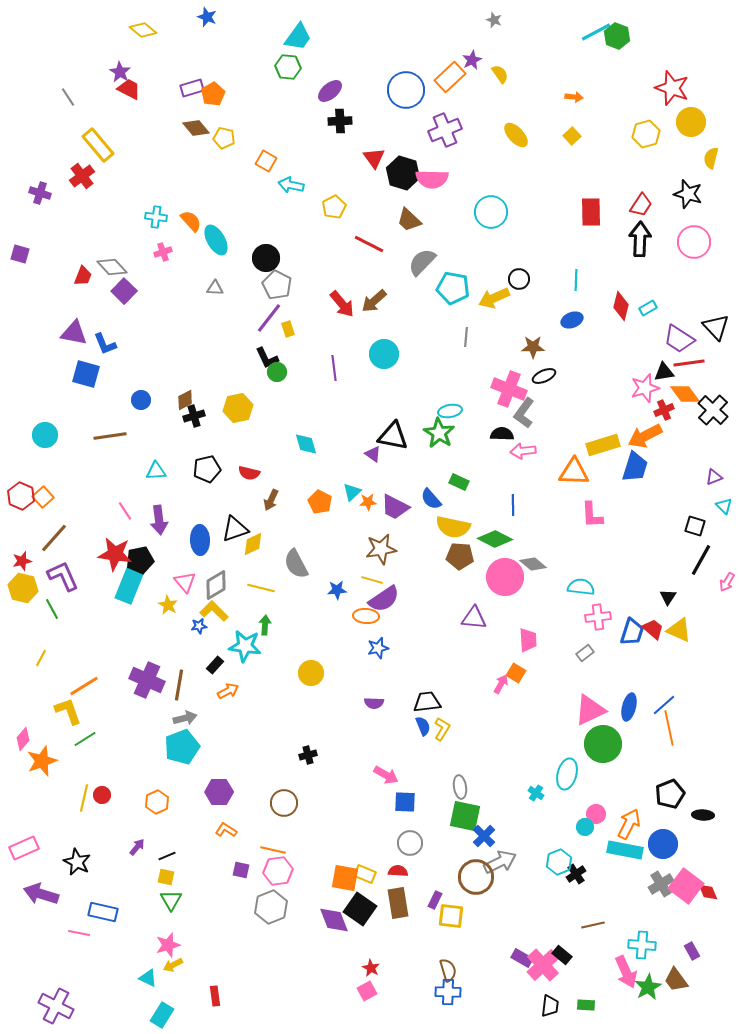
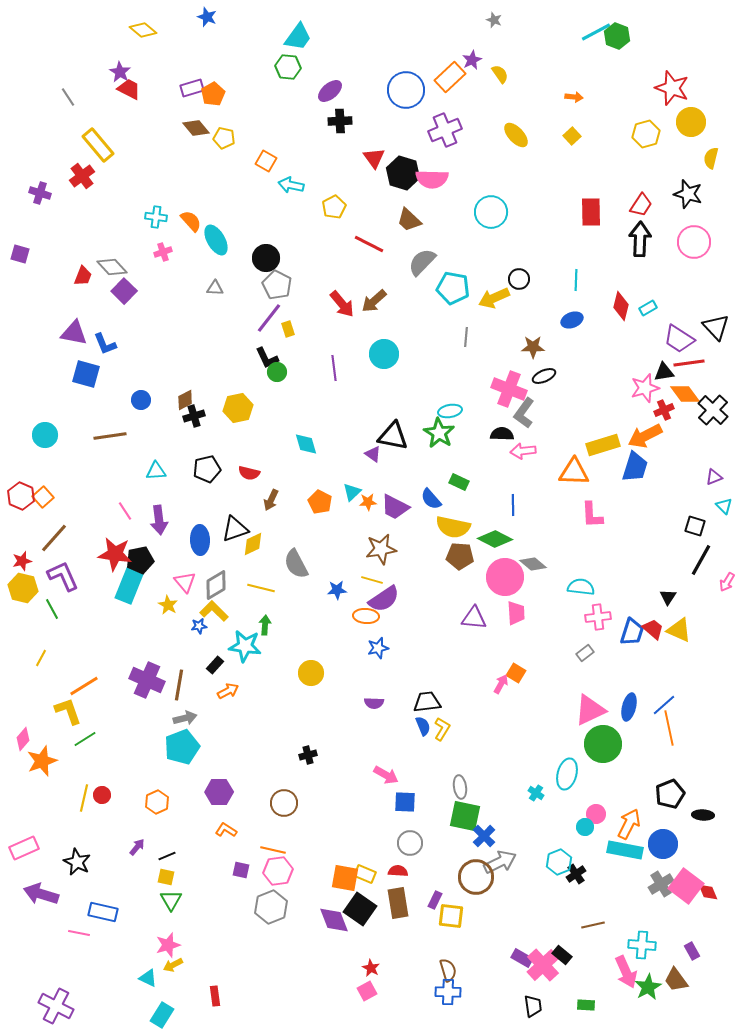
pink trapezoid at (528, 640): moved 12 px left, 27 px up
black trapezoid at (550, 1006): moved 17 px left; rotated 15 degrees counterclockwise
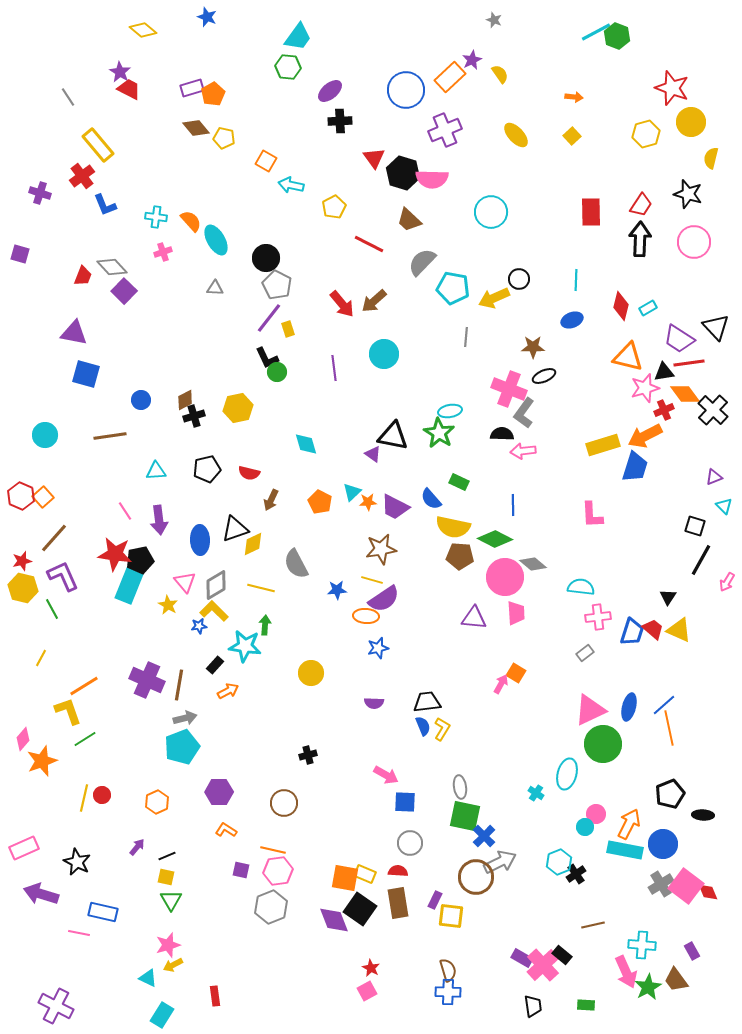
blue L-shape at (105, 344): moved 139 px up
orange triangle at (574, 472): moved 54 px right, 115 px up; rotated 12 degrees clockwise
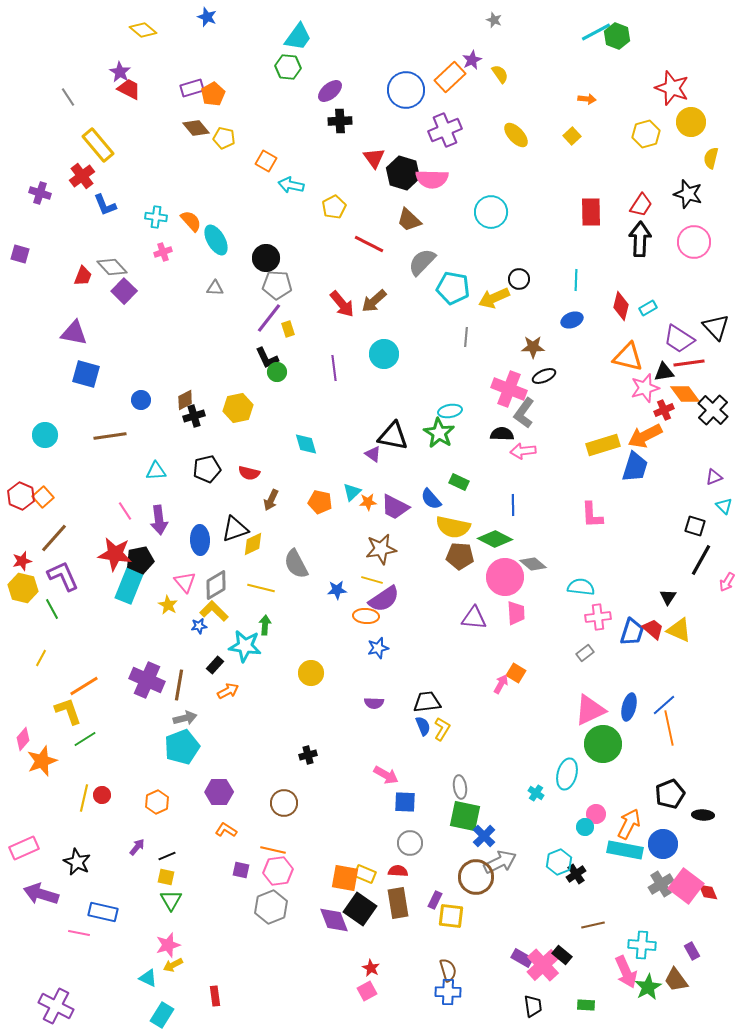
orange arrow at (574, 97): moved 13 px right, 2 px down
gray pentagon at (277, 285): rotated 24 degrees counterclockwise
orange pentagon at (320, 502): rotated 15 degrees counterclockwise
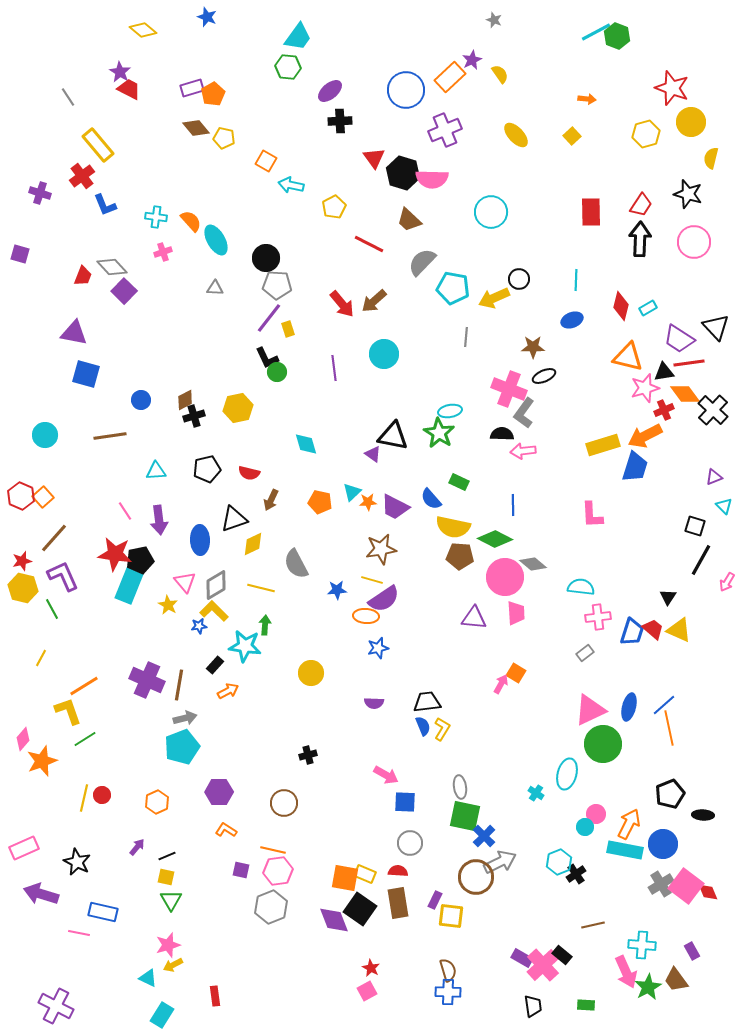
black triangle at (235, 529): moved 1 px left, 10 px up
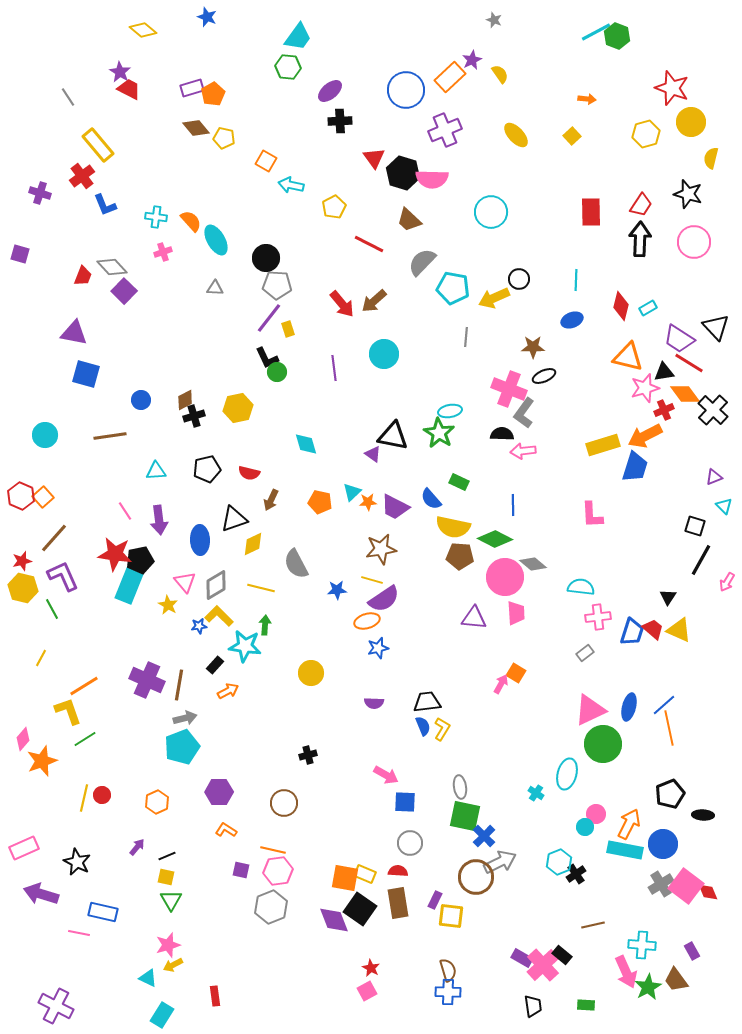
red line at (689, 363): rotated 40 degrees clockwise
yellow L-shape at (214, 611): moved 5 px right, 5 px down
orange ellipse at (366, 616): moved 1 px right, 5 px down; rotated 20 degrees counterclockwise
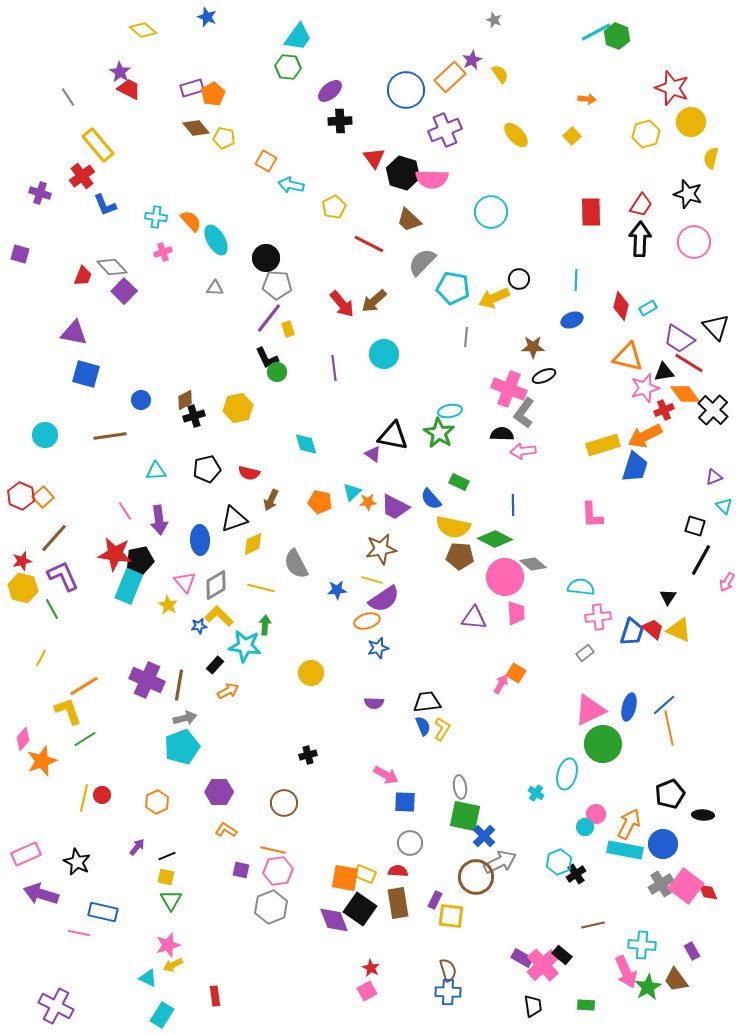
pink rectangle at (24, 848): moved 2 px right, 6 px down
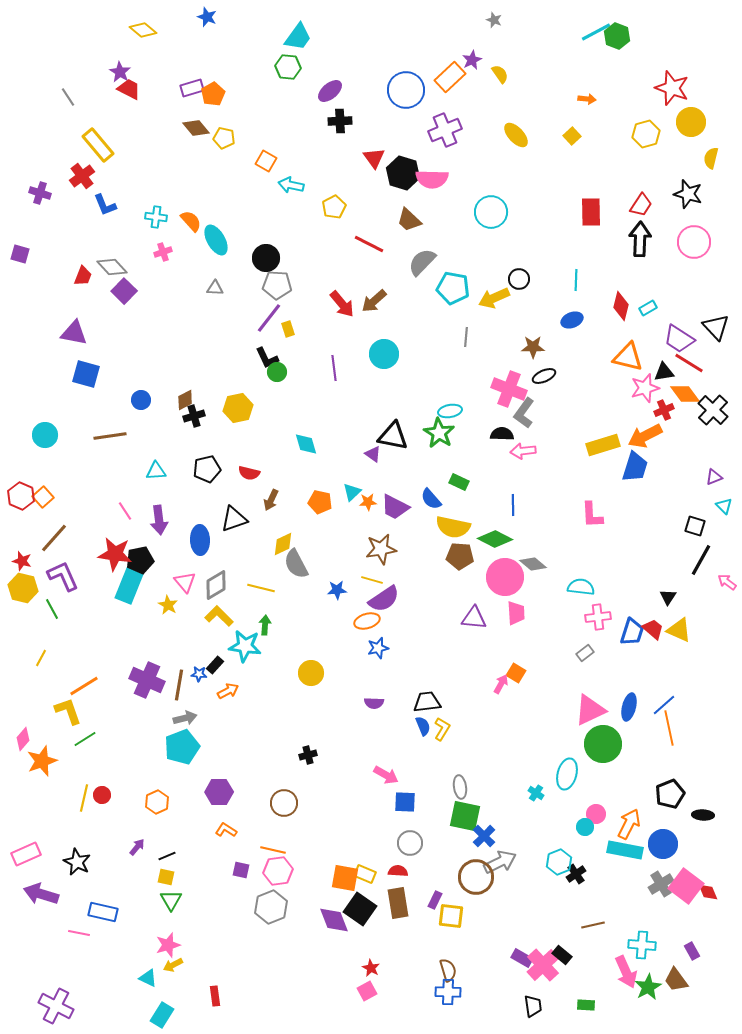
yellow diamond at (253, 544): moved 30 px right
red star at (22, 561): rotated 30 degrees clockwise
pink arrow at (727, 582): rotated 96 degrees clockwise
blue star at (199, 626): moved 48 px down; rotated 14 degrees clockwise
